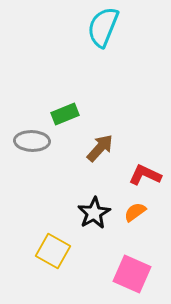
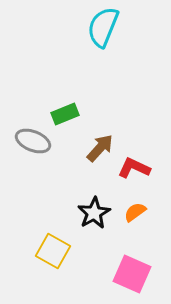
gray ellipse: moved 1 px right; rotated 20 degrees clockwise
red L-shape: moved 11 px left, 7 px up
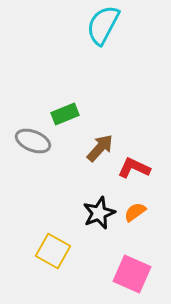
cyan semicircle: moved 2 px up; rotated 6 degrees clockwise
black star: moved 5 px right; rotated 8 degrees clockwise
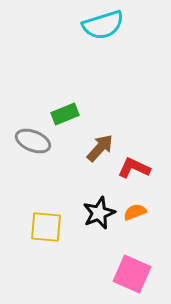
cyan semicircle: rotated 135 degrees counterclockwise
orange semicircle: rotated 15 degrees clockwise
yellow square: moved 7 px left, 24 px up; rotated 24 degrees counterclockwise
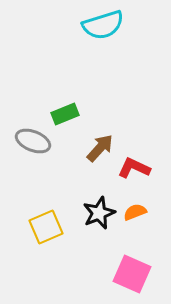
yellow square: rotated 28 degrees counterclockwise
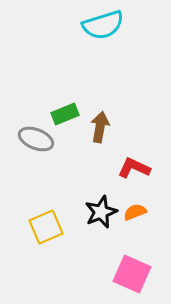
gray ellipse: moved 3 px right, 2 px up
brown arrow: moved 21 px up; rotated 32 degrees counterclockwise
black star: moved 2 px right, 1 px up
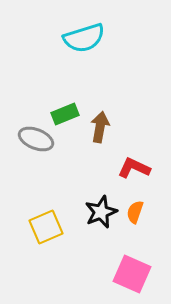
cyan semicircle: moved 19 px left, 13 px down
orange semicircle: rotated 50 degrees counterclockwise
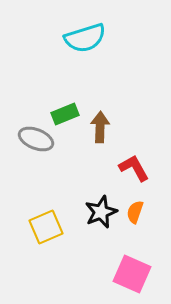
cyan semicircle: moved 1 px right
brown arrow: rotated 8 degrees counterclockwise
red L-shape: rotated 36 degrees clockwise
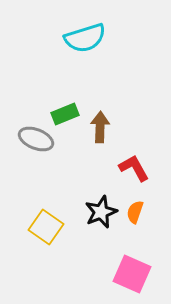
yellow square: rotated 32 degrees counterclockwise
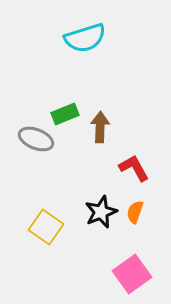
pink square: rotated 30 degrees clockwise
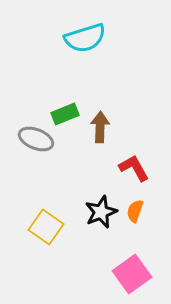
orange semicircle: moved 1 px up
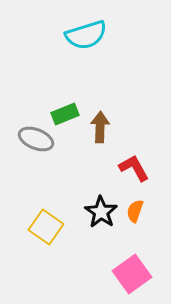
cyan semicircle: moved 1 px right, 3 px up
black star: rotated 16 degrees counterclockwise
